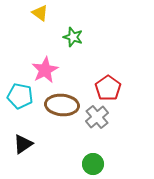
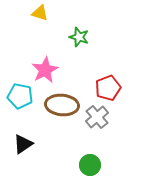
yellow triangle: rotated 18 degrees counterclockwise
green star: moved 6 px right
red pentagon: rotated 15 degrees clockwise
green circle: moved 3 px left, 1 px down
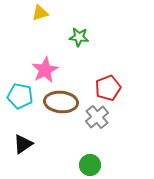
yellow triangle: rotated 36 degrees counterclockwise
green star: rotated 12 degrees counterclockwise
brown ellipse: moved 1 px left, 3 px up
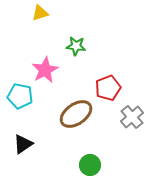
green star: moved 3 px left, 9 px down
brown ellipse: moved 15 px right, 12 px down; rotated 40 degrees counterclockwise
gray cross: moved 35 px right
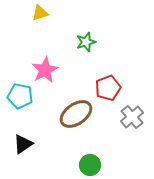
green star: moved 10 px right, 4 px up; rotated 24 degrees counterclockwise
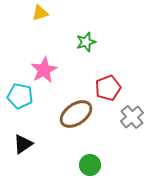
pink star: moved 1 px left
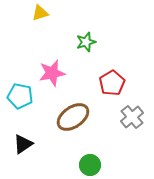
pink star: moved 8 px right, 3 px down; rotated 16 degrees clockwise
red pentagon: moved 4 px right, 5 px up; rotated 10 degrees counterclockwise
brown ellipse: moved 3 px left, 3 px down
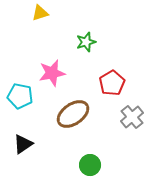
brown ellipse: moved 3 px up
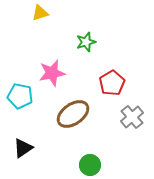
black triangle: moved 4 px down
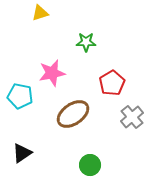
green star: rotated 18 degrees clockwise
black triangle: moved 1 px left, 5 px down
